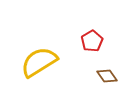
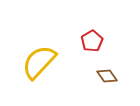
yellow semicircle: rotated 15 degrees counterclockwise
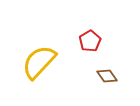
red pentagon: moved 2 px left
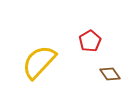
brown diamond: moved 3 px right, 2 px up
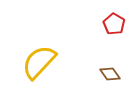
red pentagon: moved 24 px right, 17 px up; rotated 10 degrees counterclockwise
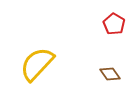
yellow semicircle: moved 2 px left, 2 px down
